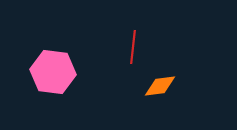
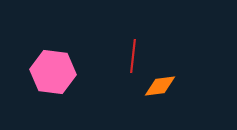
red line: moved 9 px down
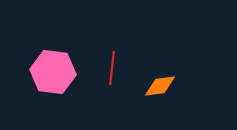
red line: moved 21 px left, 12 px down
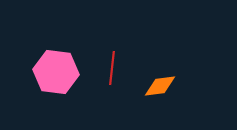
pink hexagon: moved 3 px right
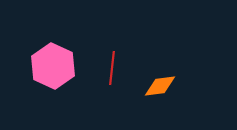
pink hexagon: moved 3 px left, 6 px up; rotated 18 degrees clockwise
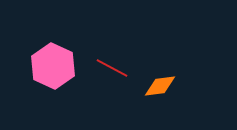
red line: rotated 68 degrees counterclockwise
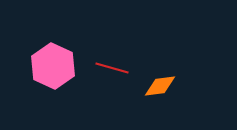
red line: rotated 12 degrees counterclockwise
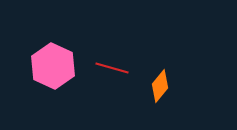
orange diamond: rotated 44 degrees counterclockwise
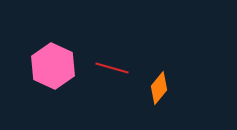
orange diamond: moved 1 px left, 2 px down
